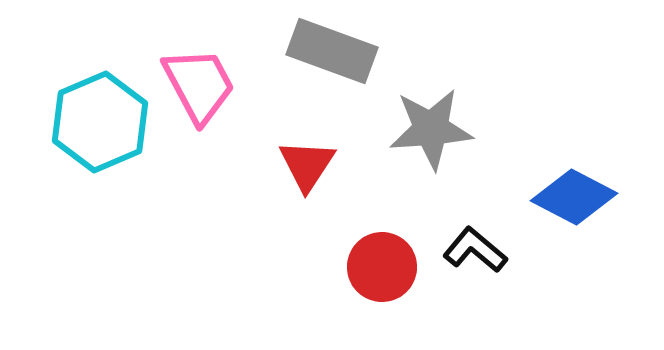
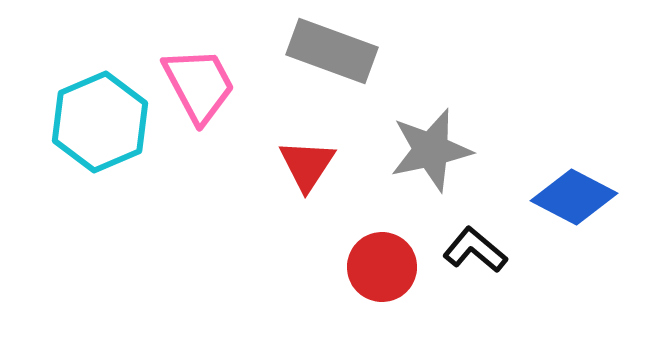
gray star: moved 21 px down; rotated 8 degrees counterclockwise
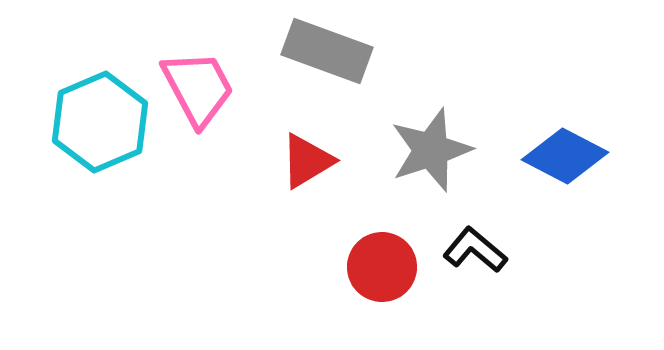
gray rectangle: moved 5 px left
pink trapezoid: moved 1 px left, 3 px down
gray star: rotated 6 degrees counterclockwise
red triangle: moved 4 px up; rotated 26 degrees clockwise
blue diamond: moved 9 px left, 41 px up
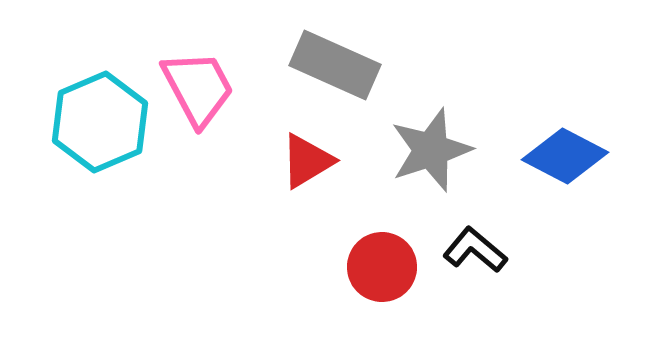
gray rectangle: moved 8 px right, 14 px down; rotated 4 degrees clockwise
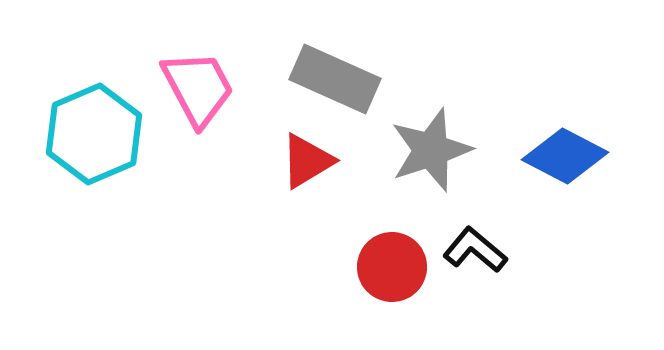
gray rectangle: moved 14 px down
cyan hexagon: moved 6 px left, 12 px down
red circle: moved 10 px right
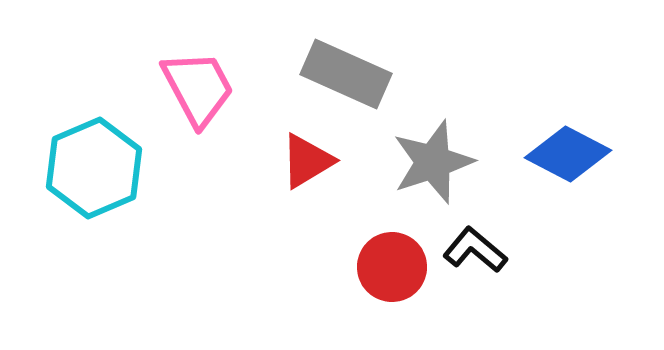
gray rectangle: moved 11 px right, 5 px up
cyan hexagon: moved 34 px down
gray star: moved 2 px right, 12 px down
blue diamond: moved 3 px right, 2 px up
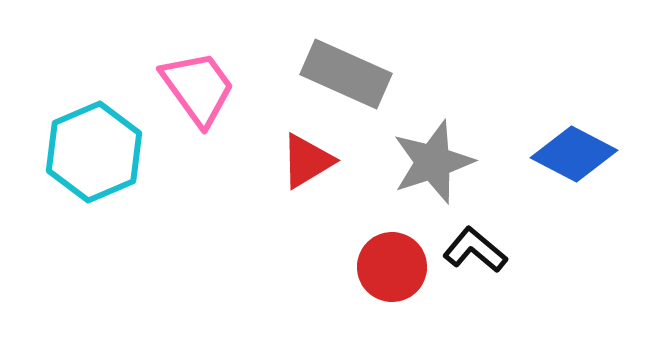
pink trapezoid: rotated 8 degrees counterclockwise
blue diamond: moved 6 px right
cyan hexagon: moved 16 px up
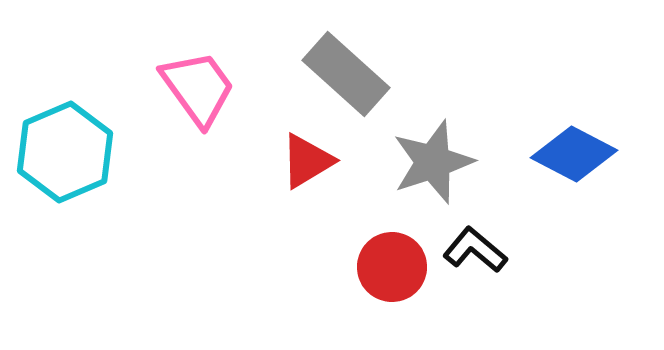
gray rectangle: rotated 18 degrees clockwise
cyan hexagon: moved 29 px left
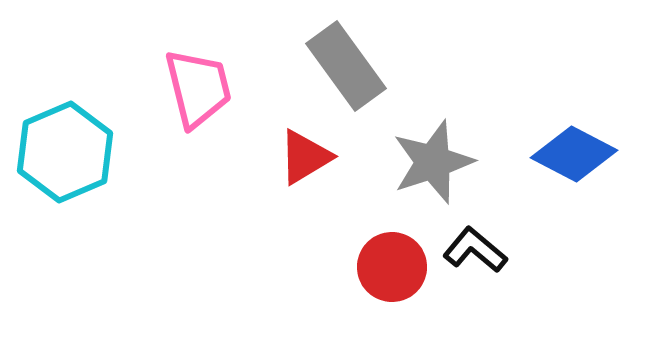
gray rectangle: moved 8 px up; rotated 12 degrees clockwise
pink trapezoid: rotated 22 degrees clockwise
red triangle: moved 2 px left, 4 px up
